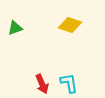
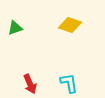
red arrow: moved 12 px left
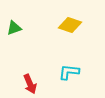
green triangle: moved 1 px left
cyan L-shape: moved 11 px up; rotated 75 degrees counterclockwise
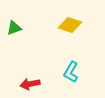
cyan L-shape: moved 2 px right; rotated 65 degrees counterclockwise
red arrow: rotated 102 degrees clockwise
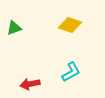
cyan L-shape: rotated 150 degrees counterclockwise
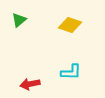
green triangle: moved 5 px right, 8 px up; rotated 21 degrees counterclockwise
cyan L-shape: rotated 30 degrees clockwise
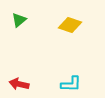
cyan L-shape: moved 12 px down
red arrow: moved 11 px left; rotated 24 degrees clockwise
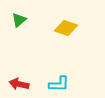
yellow diamond: moved 4 px left, 3 px down
cyan L-shape: moved 12 px left
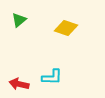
cyan L-shape: moved 7 px left, 7 px up
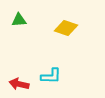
green triangle: rotated 35 degrees clockwise
cyan L-shape: moved 1 px left, 1 px up
